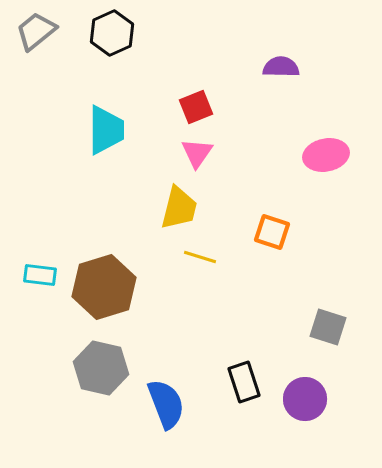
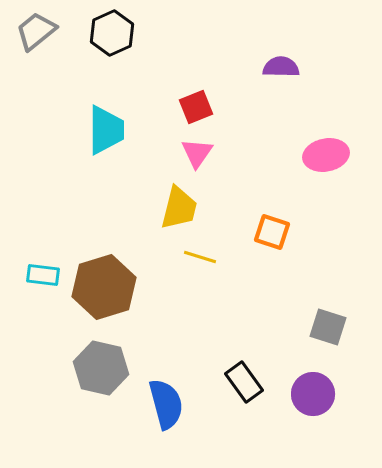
cyan rectangle: moved 3 px right
black rectangle: rotated 18 degrees counterclockwise
purple circle: moved 8 px right, 5 px up
blue semicircle: rotated 6 degrees clockwise
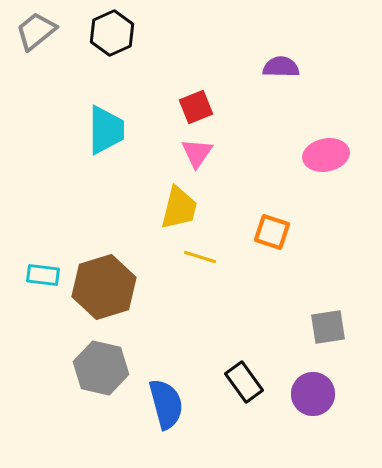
gray square: rotated 27 degrees counterclockwise
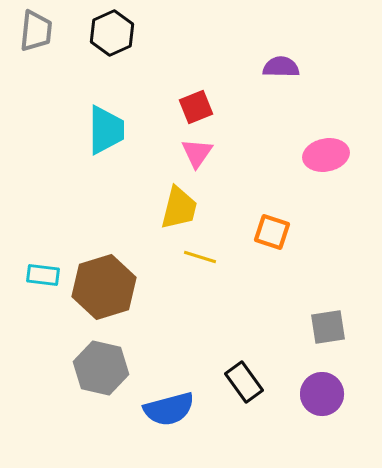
gray trapezoid: rotated 135 degrees clockwise
purple circle: moved 9 px right
blue semicircle: moved 3 px right, 5 px down; rotated 90 degrees clockwise
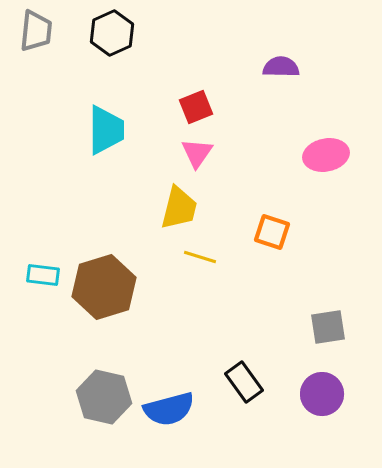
gray hexagon: moved 3 px right, 29 px down
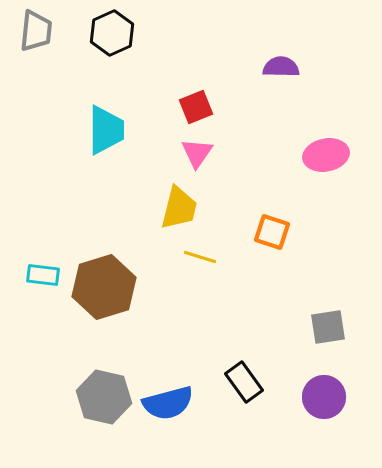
purple circle: moved 2 px right, 3 px down
blue semicircle: moved 1 px left, 6 px up
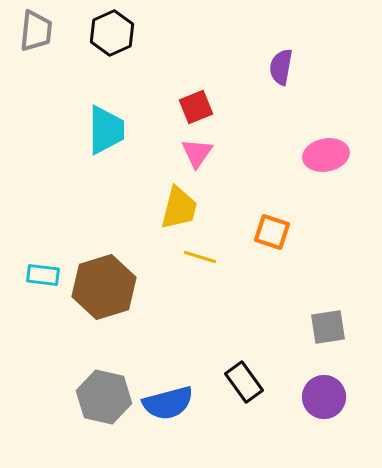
purple semicircle: rotated 81 degrees counterclockwise
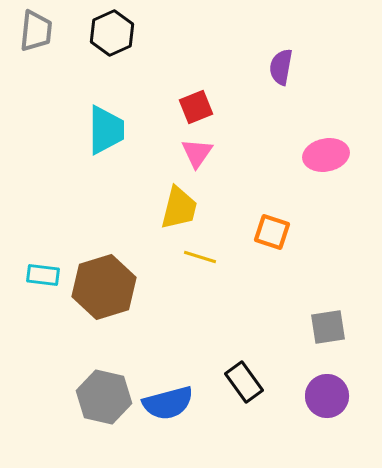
purple circle: moved 3 px right, 1 px up
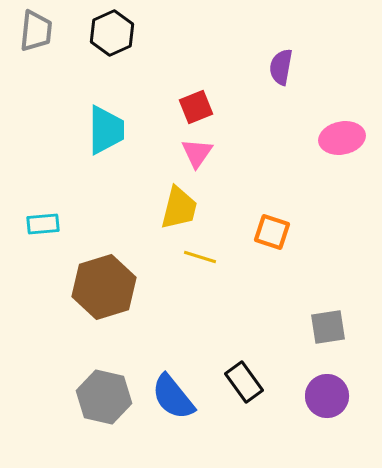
pink ellipse: moved 16 px right, 17 px up
cyan rectangle: moved 51 px up; rotated 12 degrees counterclockwise
blue semicircle: moved 5 px right, 6 px up; rotated 66 degrees clockwise
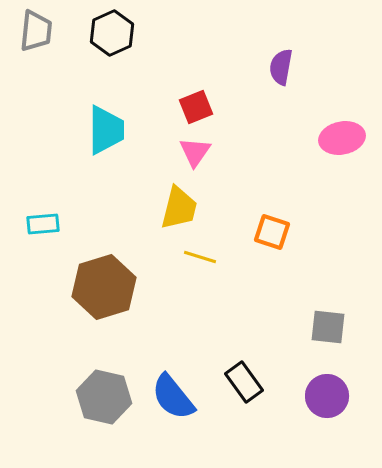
pink triangle: moved 2 px left, 1 px up
gray square: rotated 15 degrees clockwise
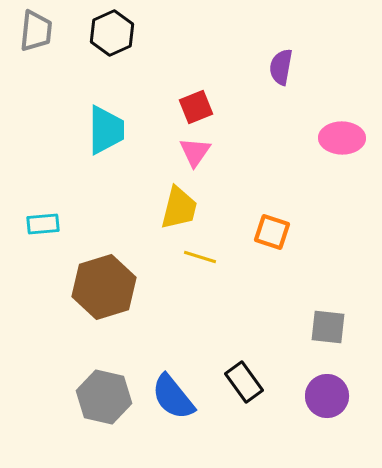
pink ellipse: rotated 12 degrees clockwise
